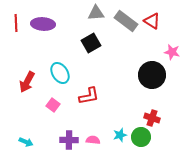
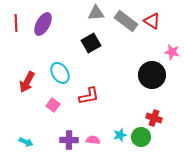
purple ellipse: rotated 65 degrees counterclockwise
red cross: moved 2 px right
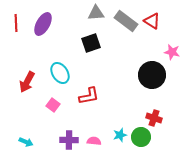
black square: rotated 12 degrees clockwise
pink semicircle: moved 1 px right, 1 px down
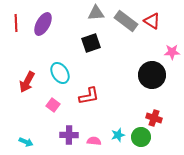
pink star: rotated 14 degrees counterclockwise
cyan star: moved 2 px left
purple cross: moved 5 px up
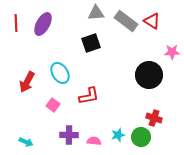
black circle: moved 3 px left
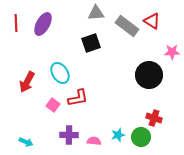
gray rectangle: moved 1 px right, 5 px down
red L-shape: moved 11 px left, 2 px down
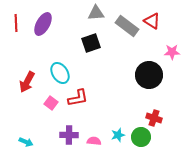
pink square: moved 2 px left, 2 px up
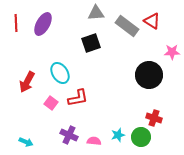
purple cross: rotated 24 degrees clockwise
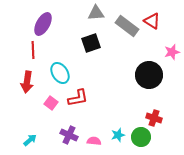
red line: moved 17 px right, 27 px down
pink star: rotated 14 degrees counterclockwise
red arrow: rotated 20 degrees counterclockwise
cyan arrow: moved 4 px right, 2 px up; rotated 64 degrees counterclockwise
